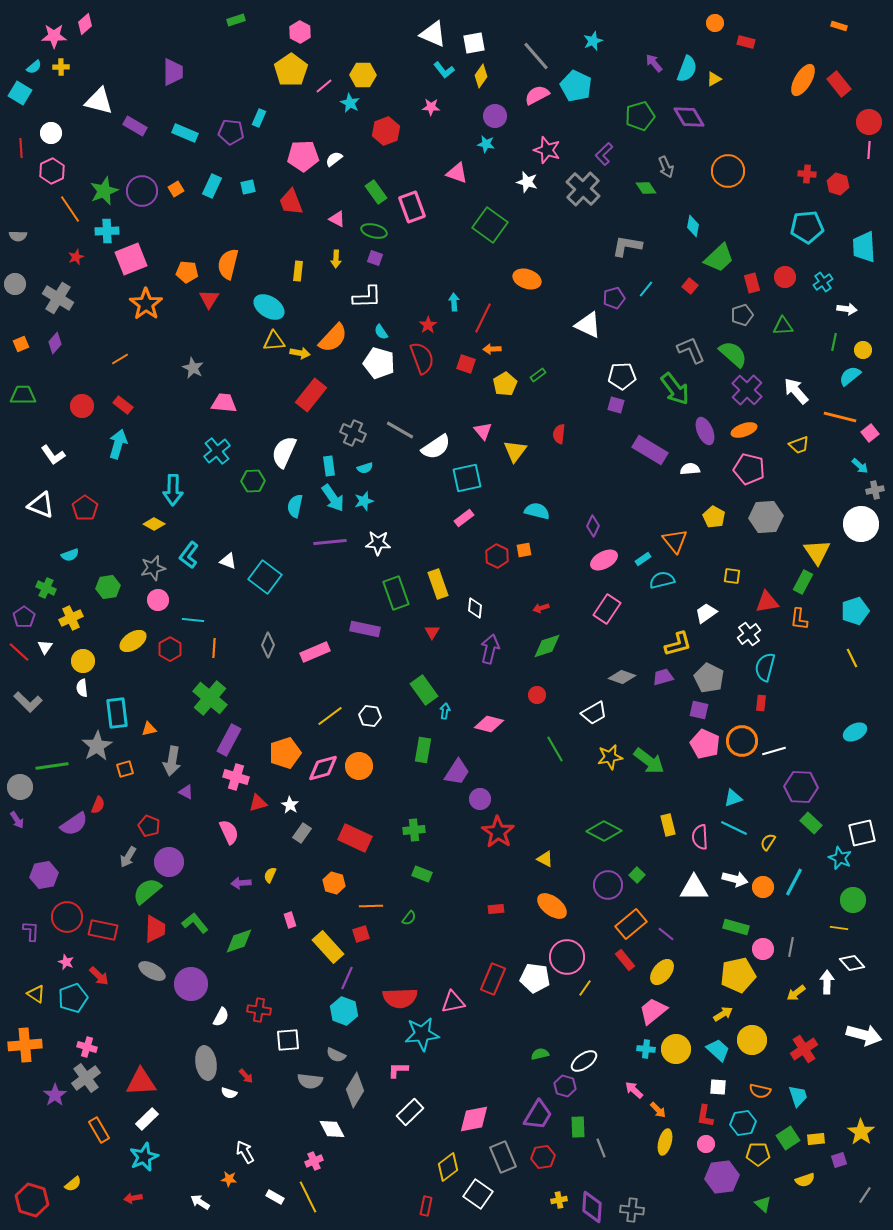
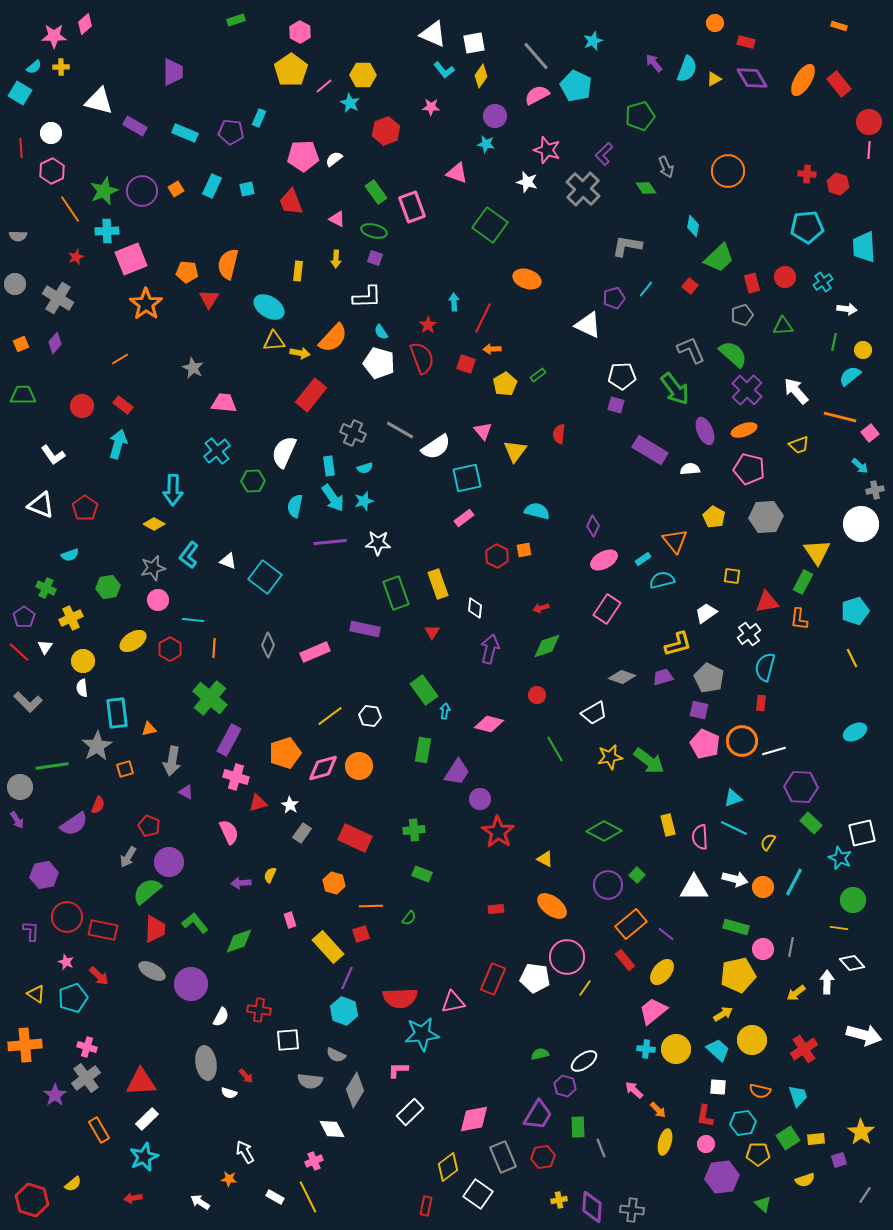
purple diamond at (689, 117): moved 63 px right, 39 px up
cyan square at (248, 187): moved 1 px left, 2 px down
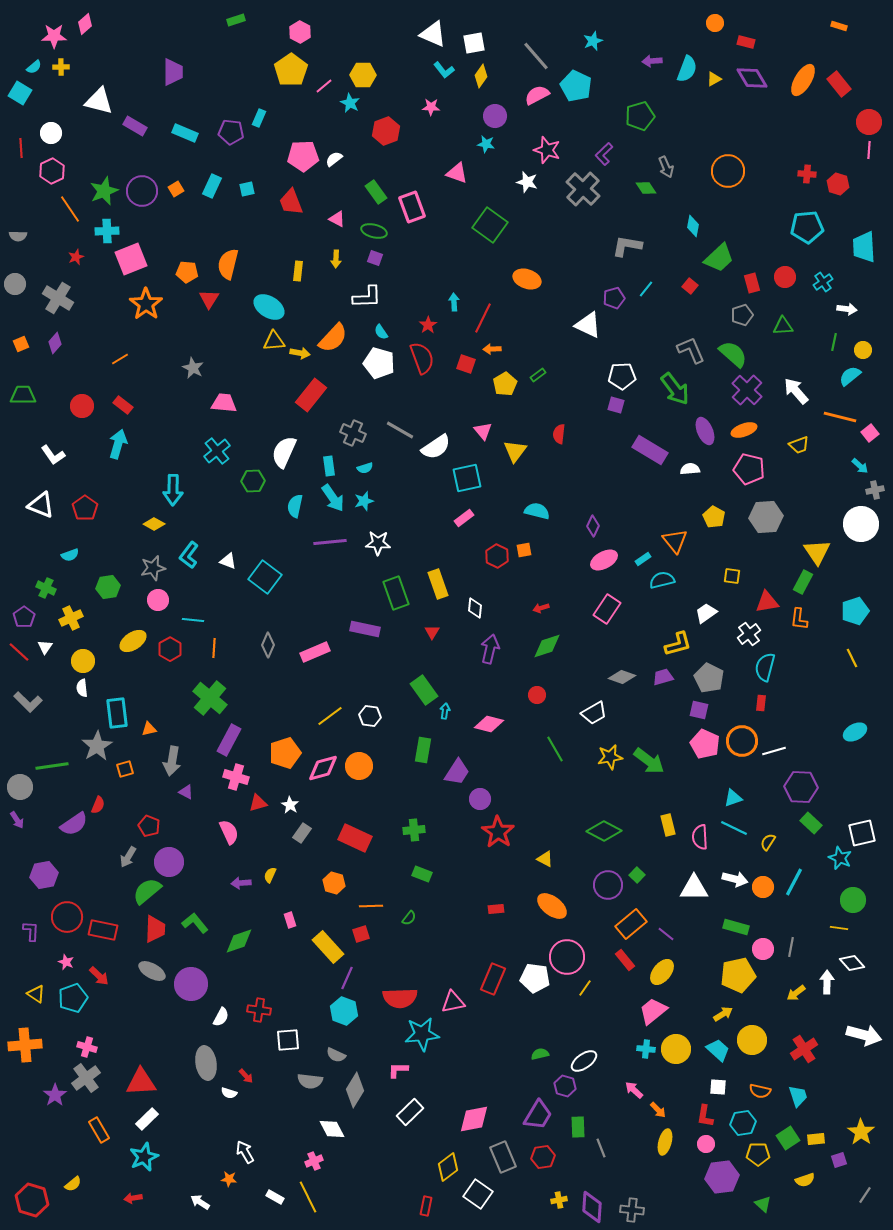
purple arrow at (654, 63): moved 2 px left, 2 px up; rotated 54 degrees counterclockwise
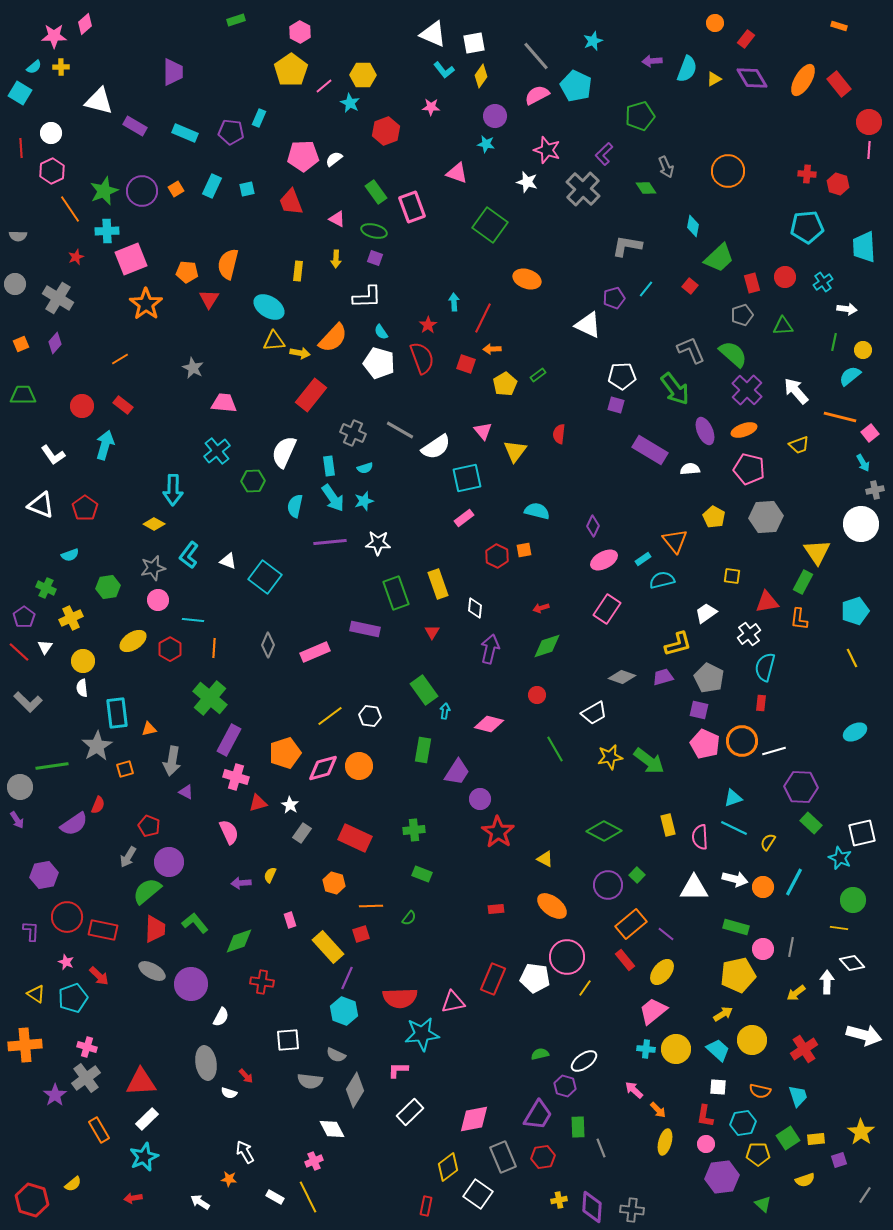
red rectangle at (746, 42): moved 3 px up; rotated 66 degrees counterclockwise
cyan arrow at (118, 444): moved 13 px left, 1 px down
cyan arrow at (860, 466): moved 3 px right, 3 px up; rotated 18 degrees clockwise
red cross at (259, 1010): moved 3 px right, 28 px up
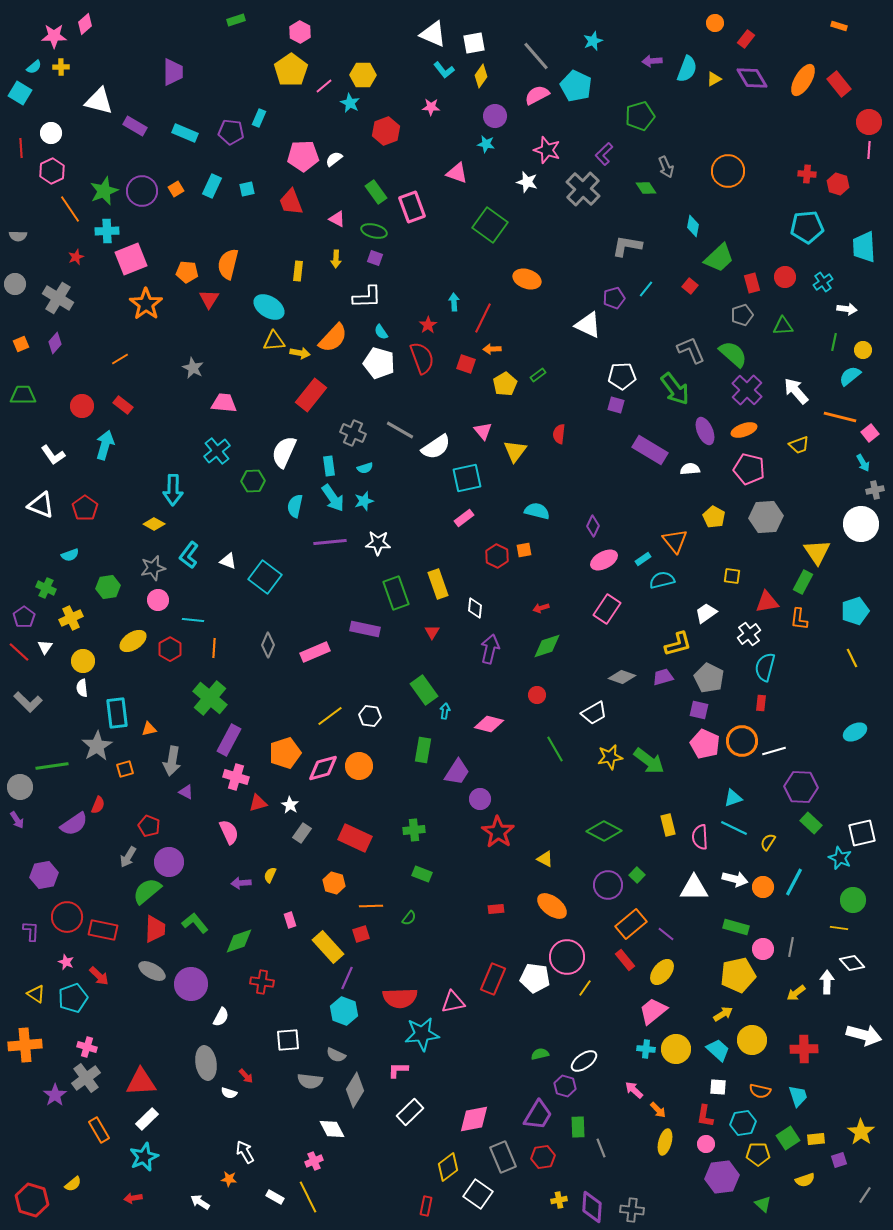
red cross at (804, 1049): rotated 32 degrees clockwise
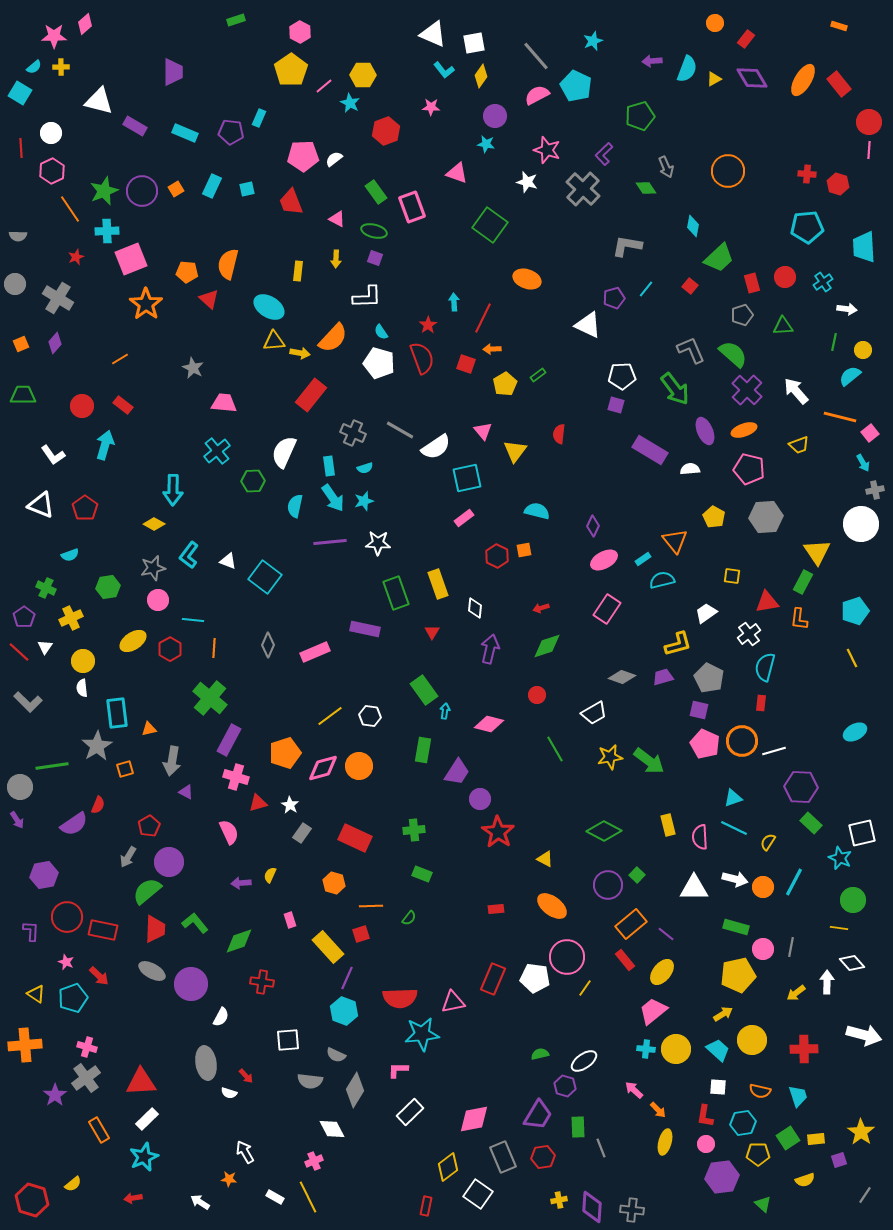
red triangle at (209, 299): rotated 20 degrees counterclockwise
red pentagon at (149, 826): rotated 20 degrees clockwise
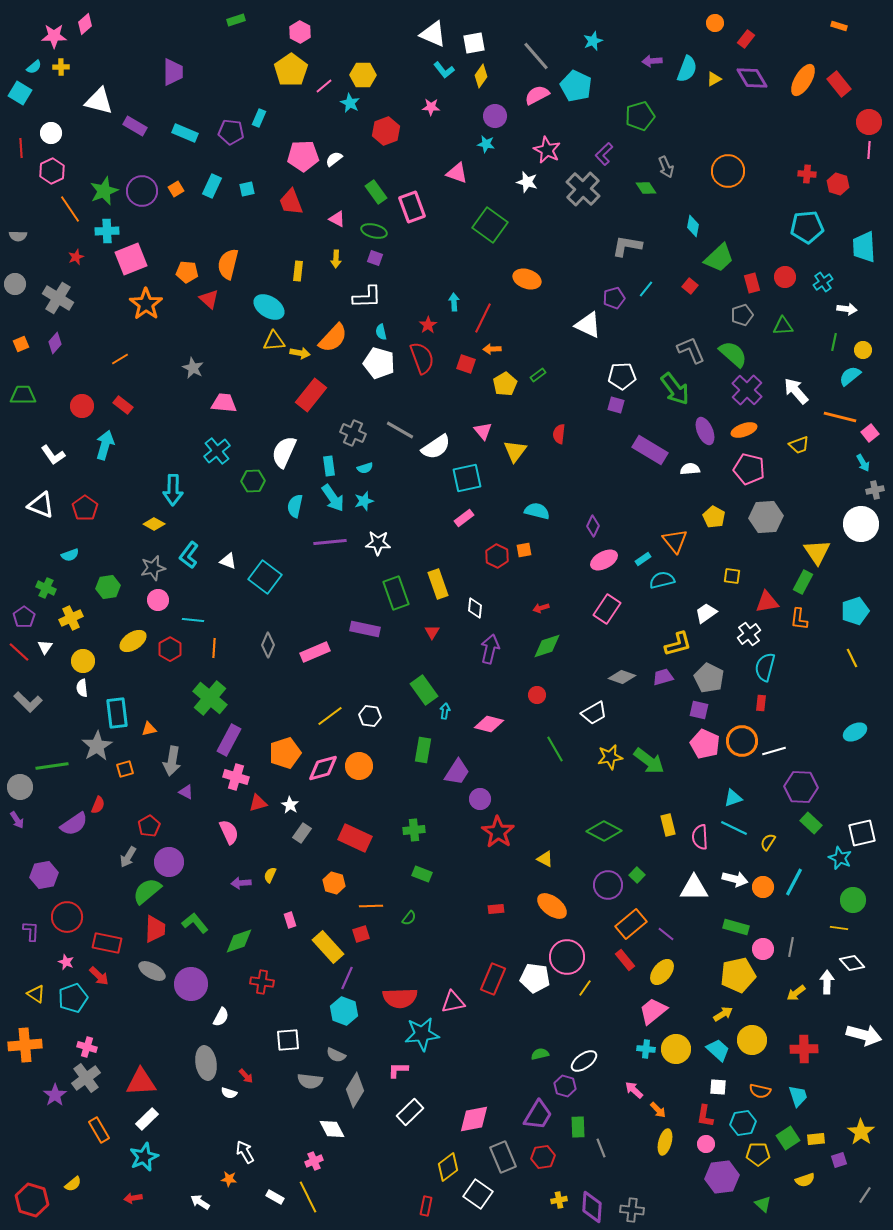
pink star at (547, 150): rotated 8 degrees clockwise
cyan semicircle at (381, 332): rotated 21 degrees clockwise
red rectangle at (103, 930): moved 4 px right, 13 px down
